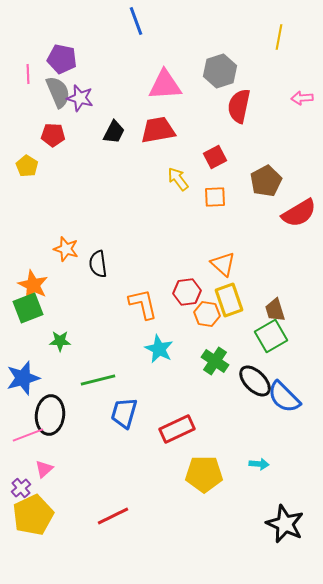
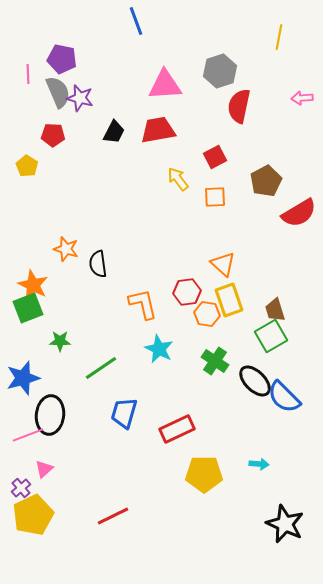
green line at (98, 380): moved 3 px right, 12 px up; rotated 20 degrees counterclockwise
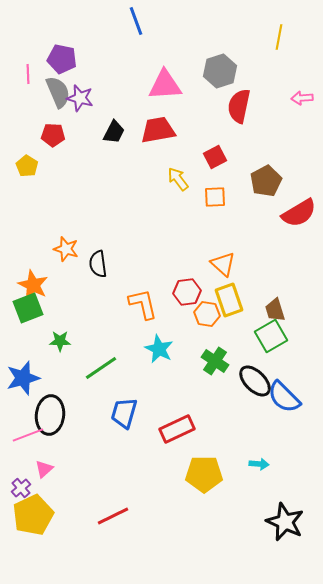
black star at (285, 524): moved 2 px up
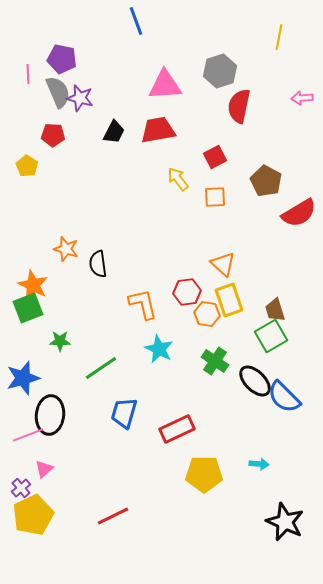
brown pentagon at (266, 181): rotated 16 degrees counterclockwise
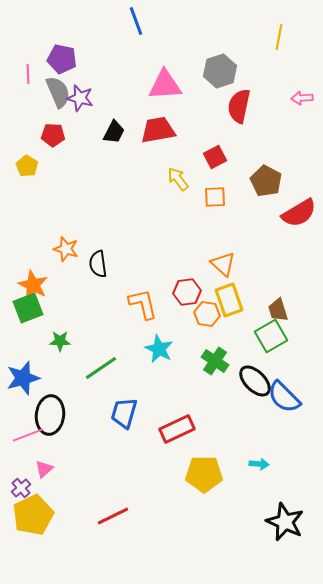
brown trapezoid at (275, 310): moved 3 px right
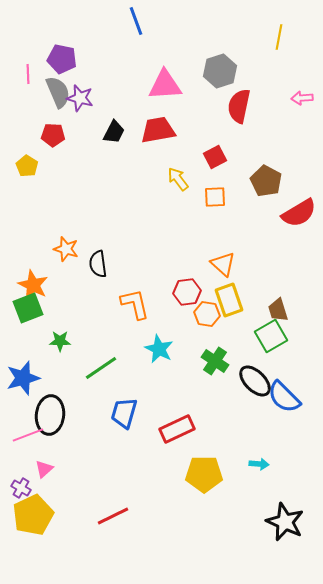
orange L-shape at (143, 304): moved 8 px left
purple cross at (21, 488): rotated 18 degrees counterclockwise
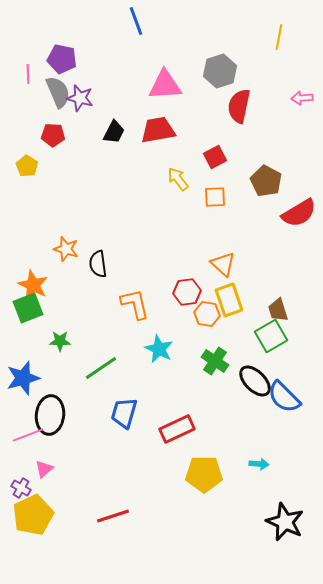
red line at (113, 516): rotated 8 degrees clockwise
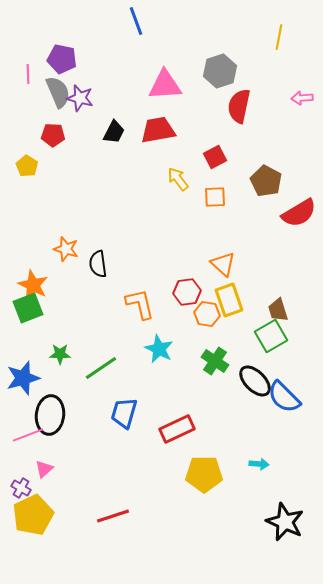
orange L-shape at (135, 304): moved 5 px right
green star at (60, 341): moved 13 px down
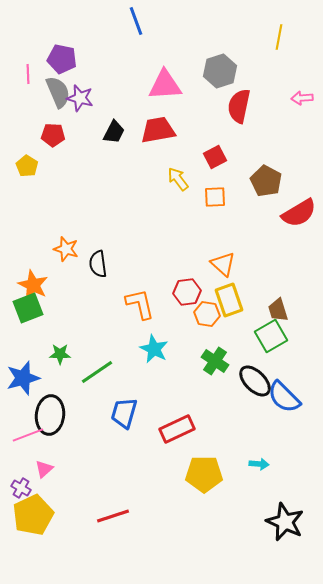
cyan star at (159, 349): moved 5 px left
green line at (101, 368): moved 4 px left, 4 px down
